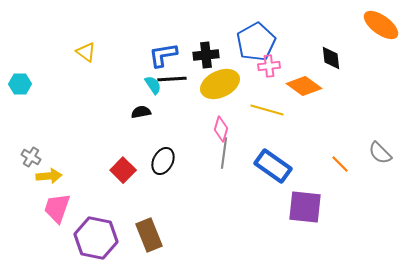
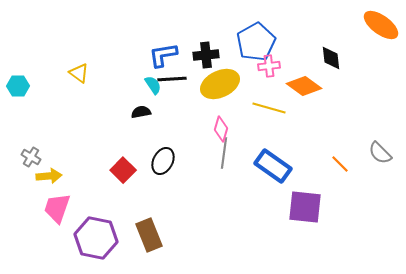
yellow triangle: moved 7 px left, 21 px down
cyan hexagon: moved 2 px left, 2 px down
yellow line: moved 2 px right, 2 px up
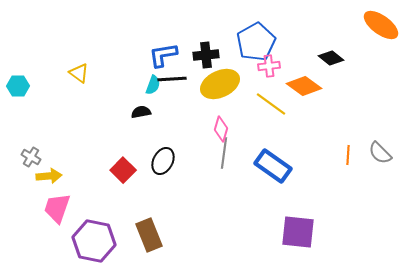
black diamond: rotated 45 degrees counterclockwise
cyan semicircle: rotated 54 degrees clockwise
yellow line: moved 2 px right, 4 px up; rotated 20 degrees clockwise
orange line: moved 8 px right, 9 px up; rotated 48 degrees clockwise
purple square: moved 7 px left, 25 px down
purple hexagon: moved 2 px left, 3 px down
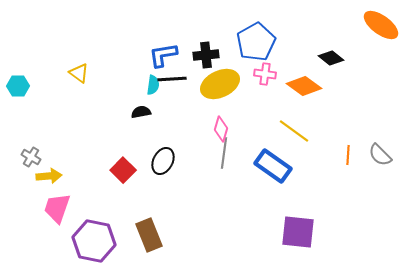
pink cross: moved 4 px left, 8 px down; rotated 15 degrees clockwise
cyan semicircle: rotated 12 degrees counterclockwise
yellow line: moved 23 px right, 27 px down
gray semicircle: moved 2 px down
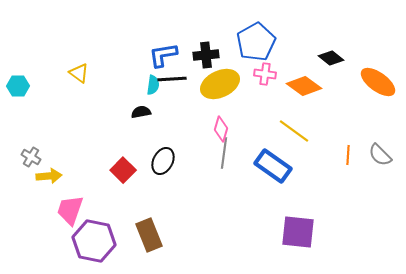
orange ellipse: moved 3 px left, 57 px down
pink trapezoid: moved 13 px right, 2 px down
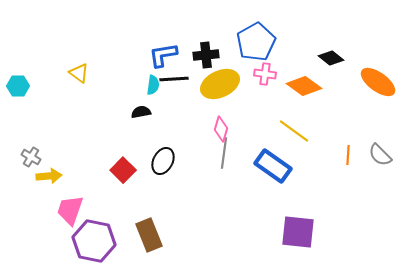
black line: moved 2 px right
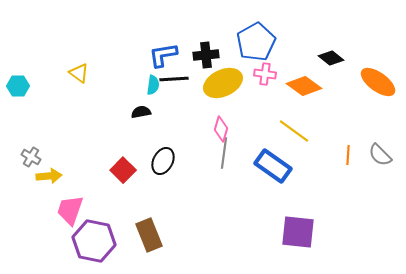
yellow ellipse: moved 3 px right, 1 px up
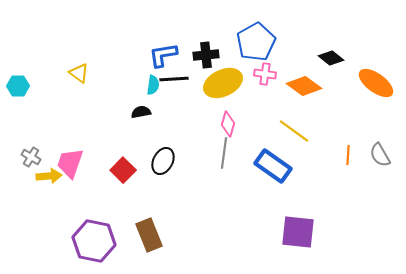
orange ellipse: moved 2 px left, 1 px down
pink diamond: moved 7 px right, 5 px up
gray semicircle: rotated 15 degrees clockwise
pink trapezoid: moved 47 px up
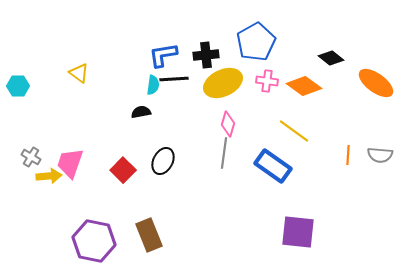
pink cross: moved 2 px right, 7 px down
gray semicircle: rotated 55 degrees counterclockwise
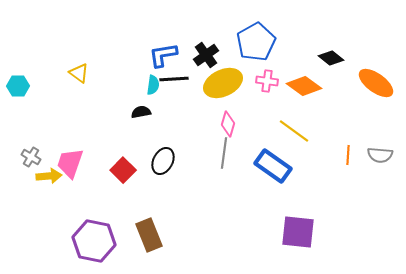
black cross: rotated 30 degrees counterclockwise
